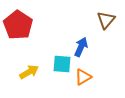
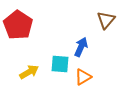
cyan square: moved 2 px left
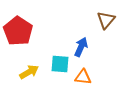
red pentagon: moved 6 px down
orange triangle: rotated 36 degrees clockwise
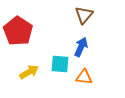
brown triangle: moved 22 px left, 5 px up
orange triangle: moved 1 px right
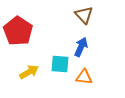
brown triangle: rotated 24 degrees counterclockwise
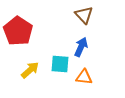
yellow arrow: moved 1 px right, 2 px up; rotated 12 degrees counterclockwise
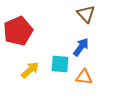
brown triangle: moved 2 px right, 1 px up
red pentagon: rotated 16 degrees clockwise
blue arrow: rotated 12 degrees clockwise
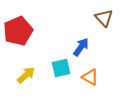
brown triangle: moved 18 px right, 4 px down
cyan square: moved 1 px right, 4 px down; rotated 18 degrees counterclockwise
yellow arrow: moved 4 px left, 5 px down
orange triangle: moved 6 px right; rotated 24 degrees clockwise
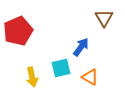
brown triangle: rotated 12 degrees clockwise
yellow arrow: moved 6 px right, 2 px down; rotated 120 degrees clockwise
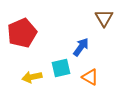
red pentagon: moved 4 px right, 2 px down
yellow arrow: rotated 90 degrees clockwise
